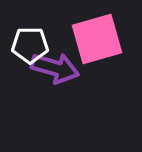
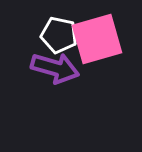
white pentagon: moved 29 px right, 10 px up; rotated 12 degrees clockwise
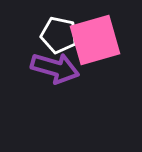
pink square: moved 2 px left, 1 px down
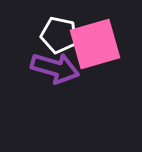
pink square: moved 4 px down
